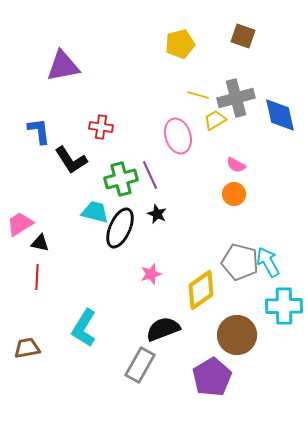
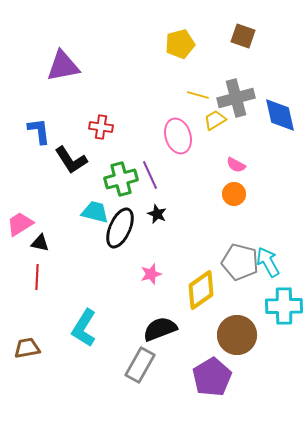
black semicircle: moved 3 px left
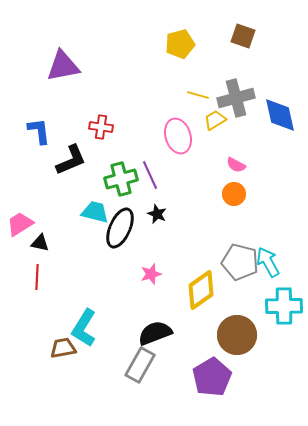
black L-shape: rotated 80 degrees counterclockwise
black semicircle: moved 5 px left, 4 px down
brown trapezoid: moved 36 px right
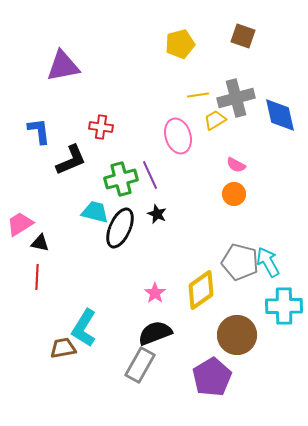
yellow line: rotated 25 degrees counterclockwise
pink star: moved 4 px right, 19 px down; rotated 20 degrees counterclockwise
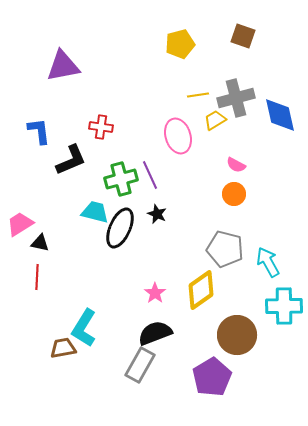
gray pentagon: moved 15 px left, 13 px up
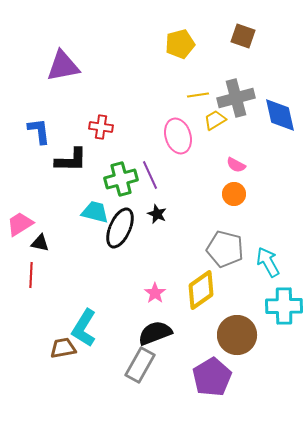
black L-shape: rotated 24 degrees clockwise
red line: moved 6 px left, 2 px up
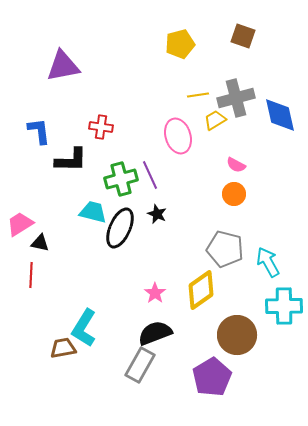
cyan trapezoid: moved 2 px left
